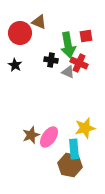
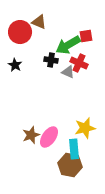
red circle: moved 1 px up
green arrow: rotated 70 degrees clockwise
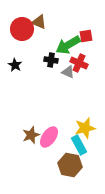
red circle: moved 2 px right, 3 px up
cyan rectangle: moved 5 px right, 4 px up; rotated 24 degrees counterclockwise
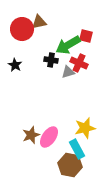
brown triangle: rotated 35 degrees counterclockwise
red square: rotated 24 degrees clockwise
gray triangle: rotated 40 degrees counterclockwise
cyan rectangle: moved 2 px left, 4 px down
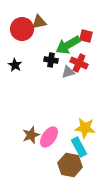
yellow star: rotated 20 degrees clockwise
cyan rectangle: moved 2 px right, 2 px up
